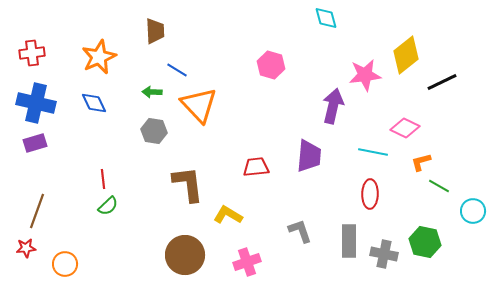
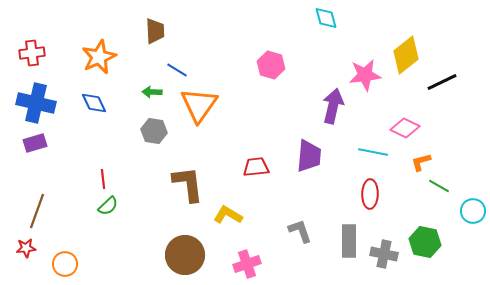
orange triangle: rotated 18 degrees clockwise
pink cross: moved 2 px down
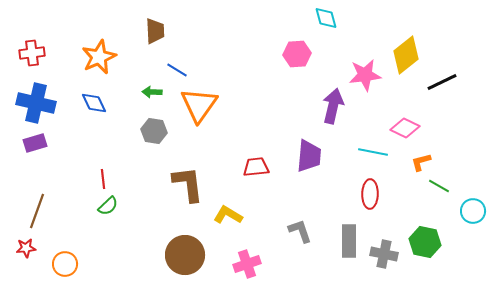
pink hexagon: moved 26 px right, 11 px up; rotated 20 degrees counterclockwise
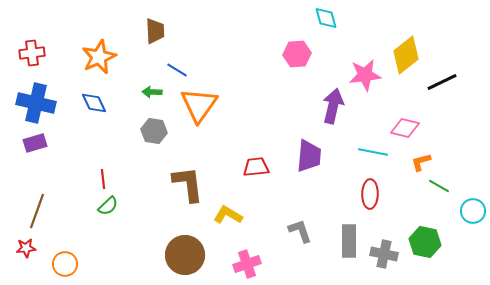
pink diamond: rotated 12 degrees counterclockwise
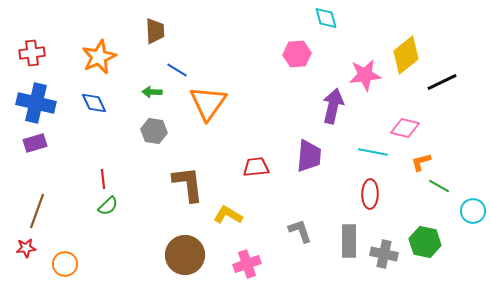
orange triangle: moved 9 px right, 2 px up
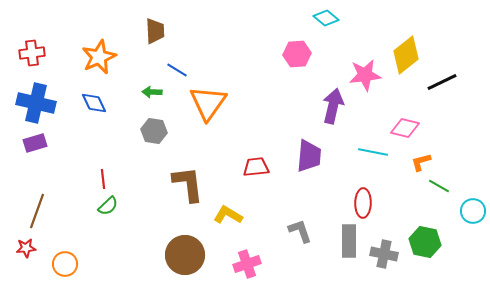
cyan diamond: rotated 35 degrees counterclockwise
red ellipse: moved 7 px left, 9 px down
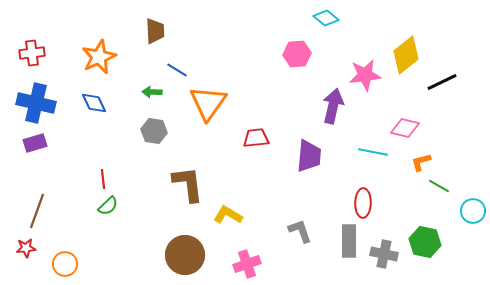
red trapezoid: moved 29 px up
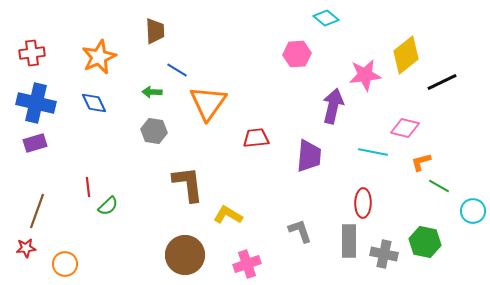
red line: moved 15 px left, 8 px down
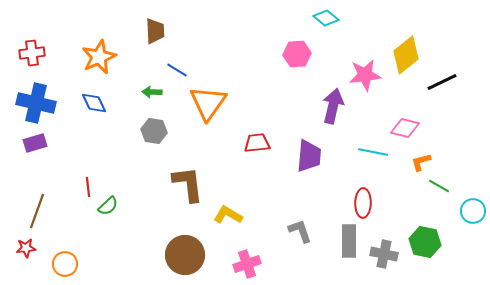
red trapezoid: moved 1 px right, 5 px down
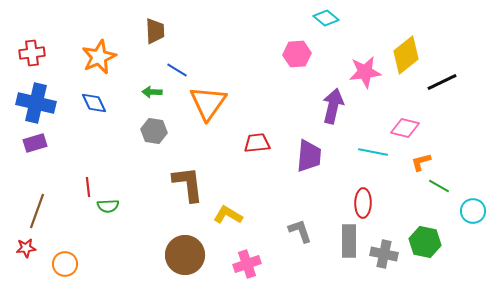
pink star: moved 3 px up
green semicircle: rotated 40 degrees clockwise
